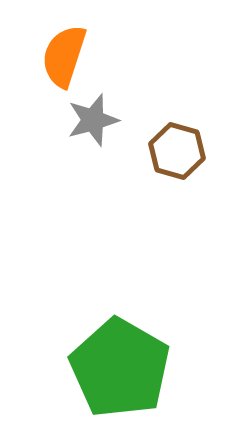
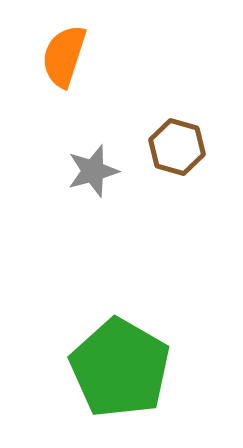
gray star: moved 51 px down
brown hexagon: moved 4 px up
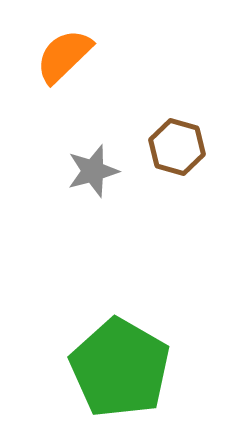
orange semicircle: rotated 28 degrees clockwise
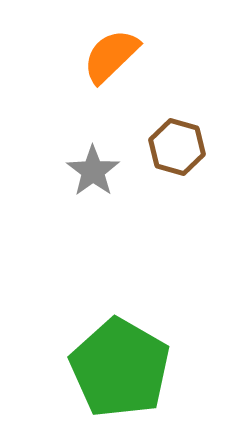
orange semicircle: moved 47 px right
gray star: rotated 20 degrees counterclockwise
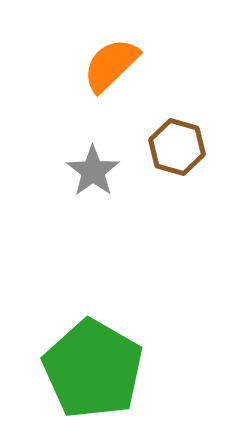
orange semicircle: moved 9 px down
green pentagon: moved 27 px left, 1 px down
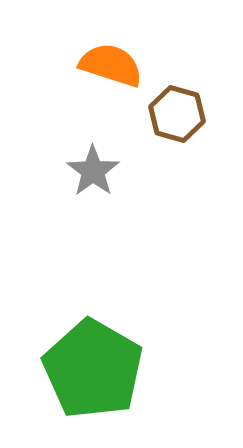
orange semicircle: rotated 62 degrees clockwise
brown hexagon: moved 33 px up
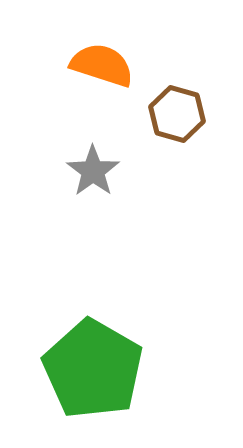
orange semicircle: moved 9 px left
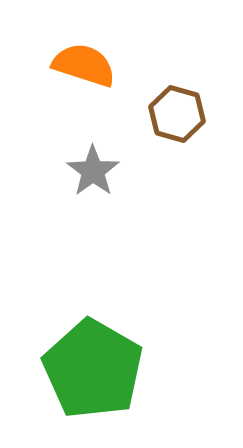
orange semicircle: moved 18 px left
